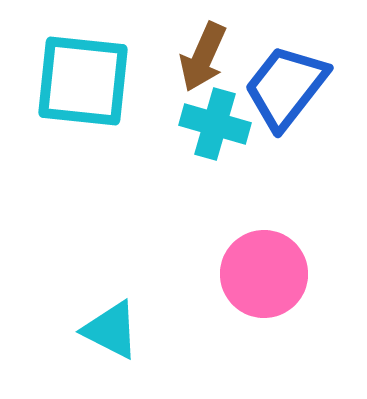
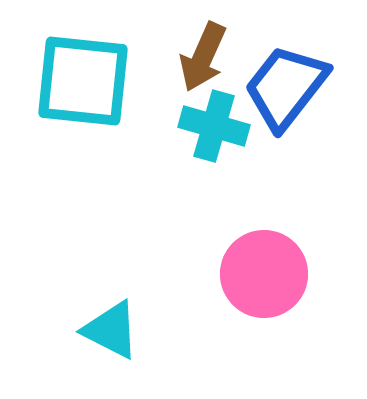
cyan cross: moved 1 px left, 2 px down
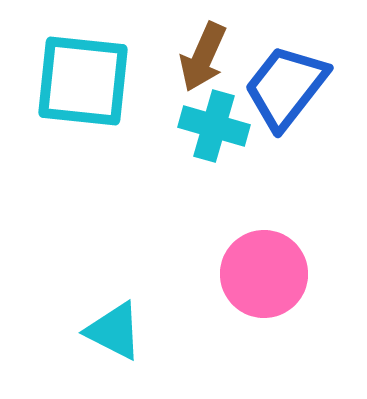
cyan triangle: moved 3 px right, 1 px down
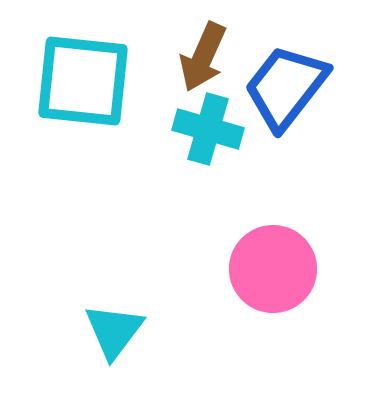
cyan cross: moved 6 px left, 3 px down
pink circle: moved 9 px right, 5 px up
cyan triangle: rotated 40 degrees clockwise
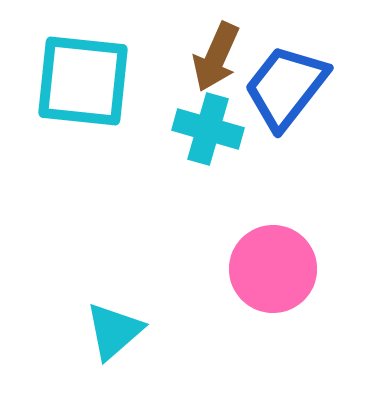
brown arrow: moved 13 px right
cyan triangle: rotated 12 degrees clockwise
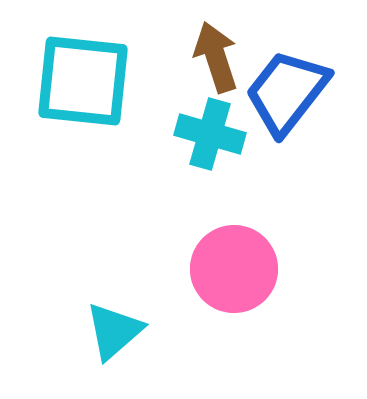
brown arrow: rotated 138 degrees clockwise
blue trapezoid: moved 1 px right, 5 px down
cyan cross: moved 2 px right, 5 px down
pink circle: moved 39 px left
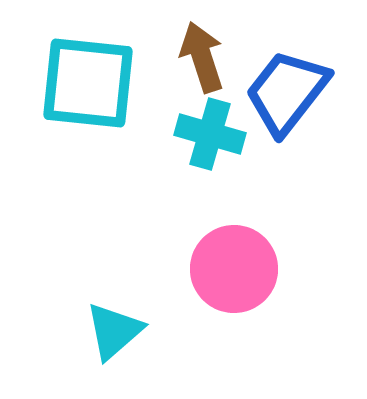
brown arrow: moved 14 px left
cyan square: moved 5 px right, 2 px down
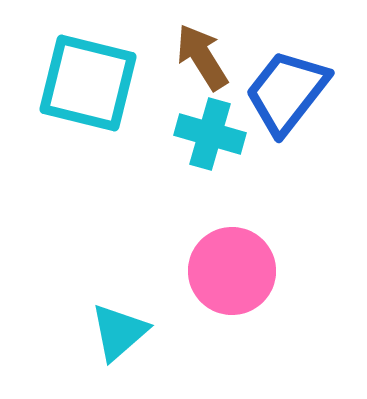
brown arrow: rotated 14 degrees counterclockwise
cyan square: rotated 8 degrees clockwise
pink circle: moved 2 px left, 2 px down
cyan triangle: moved 5 px right, 1 px down
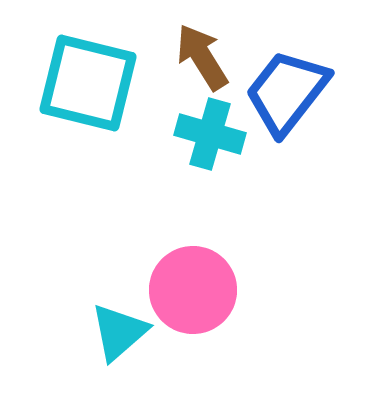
pink circle: moved 39 px left, 19 px down
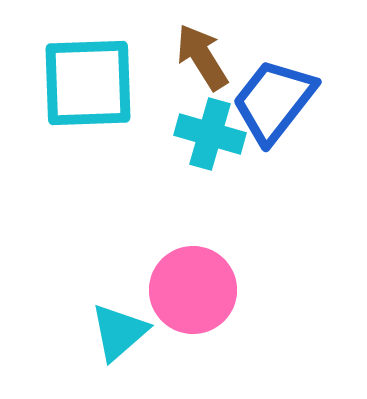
cyan square: rotated 16 degrees counterclockwise
blue trapezoid: moved 13 px left, 9 px down
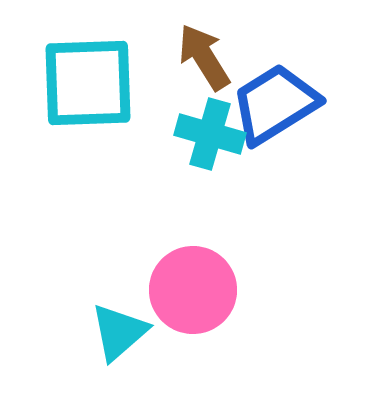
brown arrow: moved 2 px right
blue trapezoid: moved 1 px right, 3 px down; rotated 20 degrees clockwise
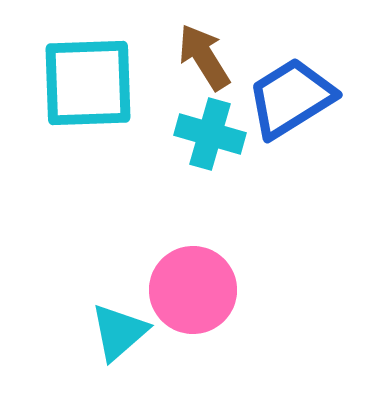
blue trapezoid: moved 16 px right, 6 px up
